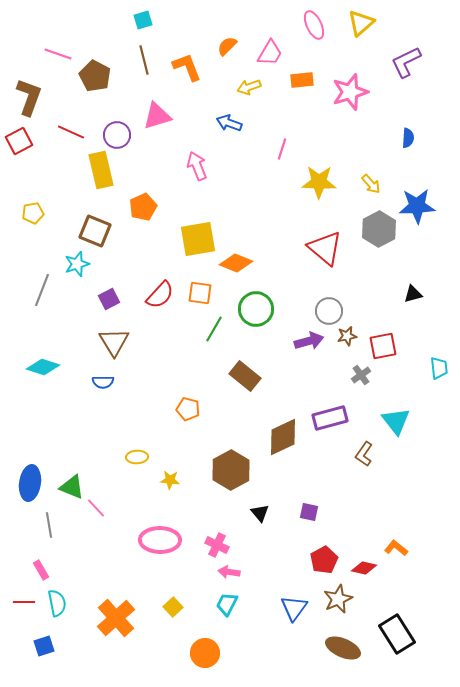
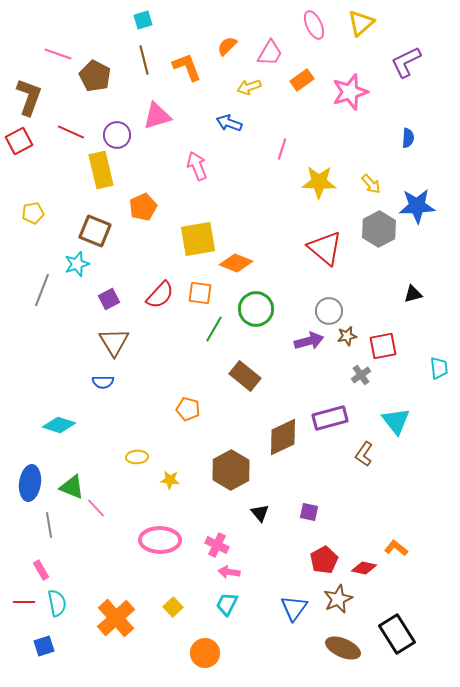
orange rectangle at (302, 80): rotated 30 degrees counterclockwise
cyan diamond at (43, 367): moved 16 px right, 58 px down
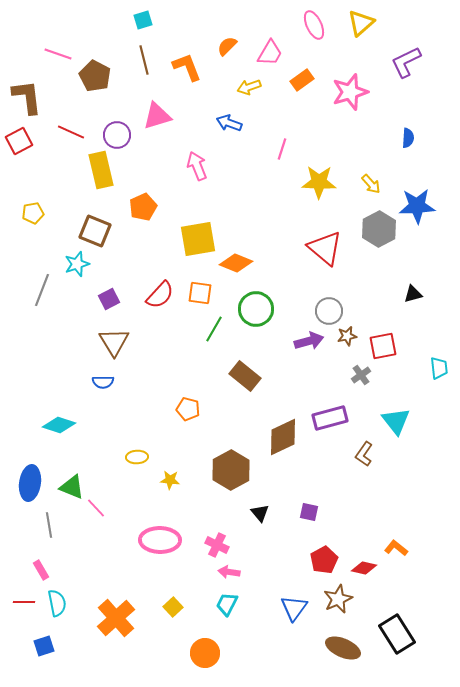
brown L-shape at (29, 97): moved 2 px left; rotated 27 degrees counterclockwise
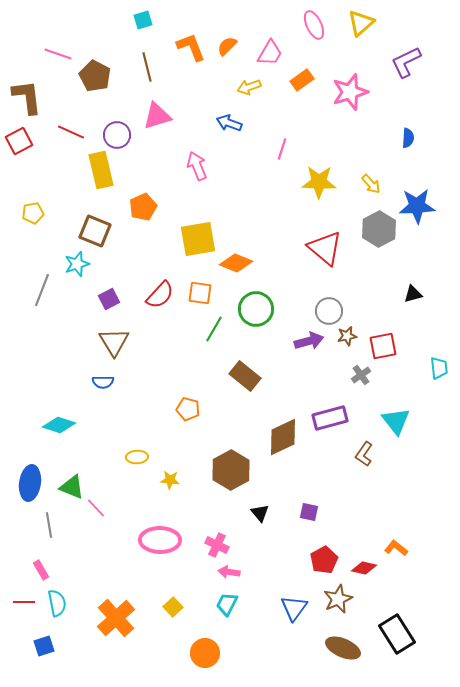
brown line at (144, 60): moved 3 px right, 7 px down
orange L-shape at (187, 67): moved 4 px right, 20 px up
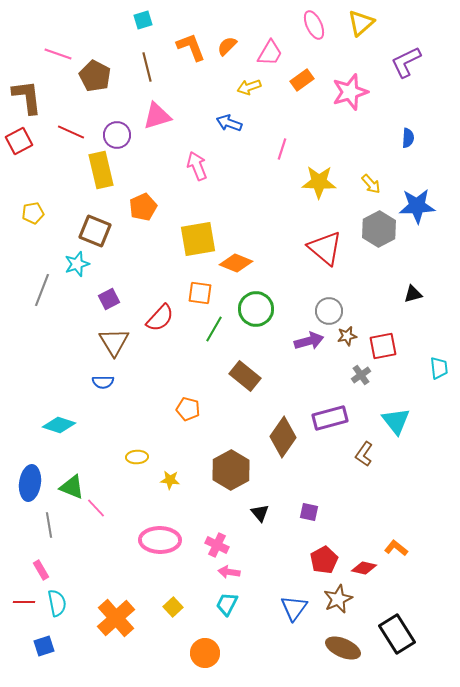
red semicircle at (160, 295): moved 23 px down
brown diamond at (283, 437): rotated 30 degrees counterclockwise
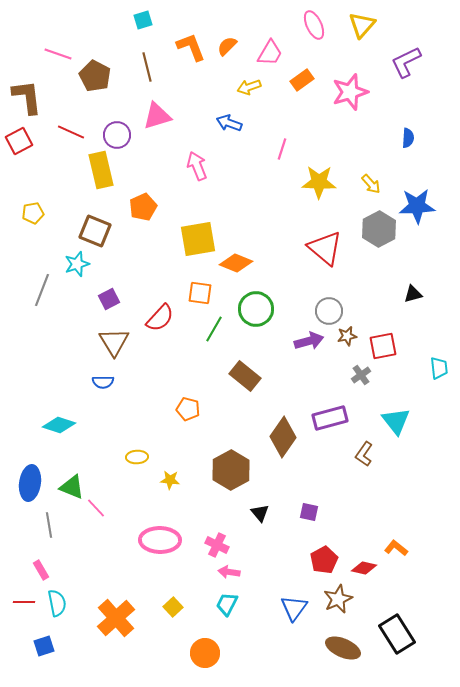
yellow triangle at (361, 23): moved 1 px right, 2 px down; rotated 8 degrees counterclockwise
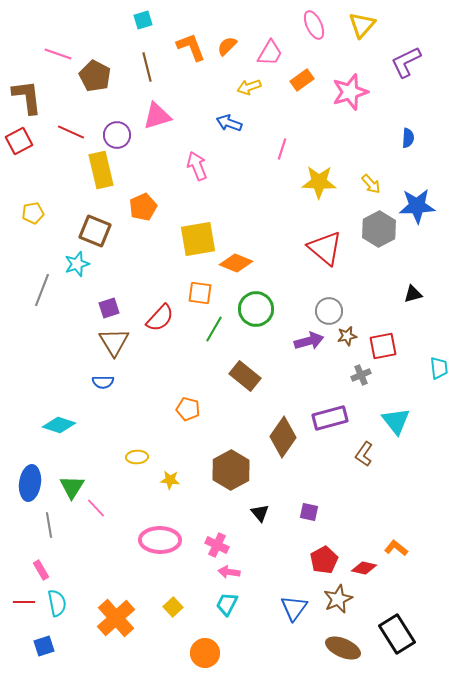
purple square at (109, 299): moved 9 px down; rotated 10 degrees clockwise
gray cross at (361, 375): rotated 12 degrees clockwise
green triangle at (72, 487): rotated 40 degrees clockwise
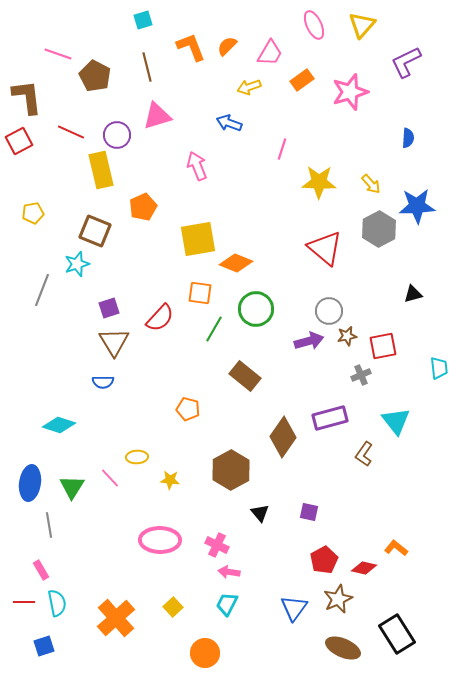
pink line at (96, 508): moved 14 px right, 30 px up
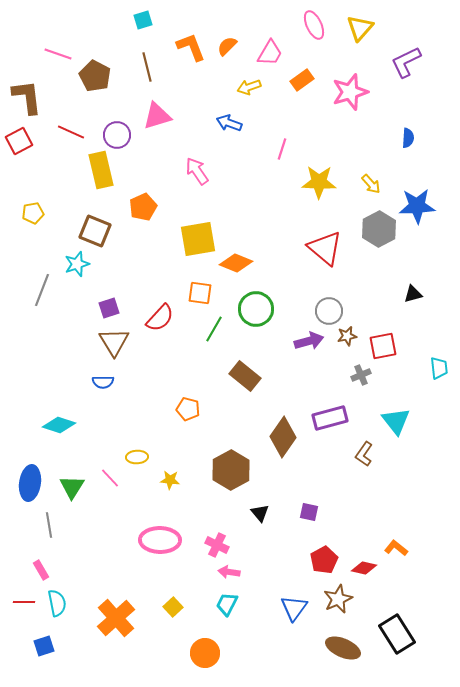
yellow triangle at (362, 25): moved 2 px left, 3 px down
pink arrow at (197, 166): moved 5 px down; rotated 12 degrees counterclockwise
